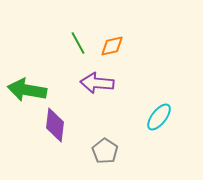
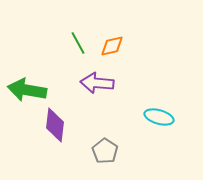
cyan ellipse: rotated 68 degrees clockwise
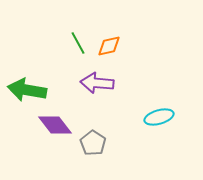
orange diamond: moved 3 px left
cyan ellipse: rotated 32 degrees counterclockwise
purple diamond: rotated 44 degrees counterclockwise
gray pentagon: moved 12 px left, 8 px up
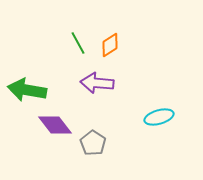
orange diamond: moved 1 px right, 1 px up; rotated 20 degrees counterclockwise
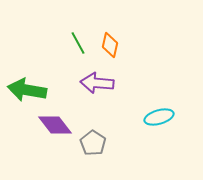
orange diamond: rotated 45 degrees counterclockwise
